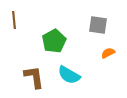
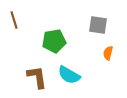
brown line: rotated 12 degrees counterclockwise
green pentagon: rotated 20 degrees clockwise
orange semicircle: rotated 48 degrees counterclockwise
brown L-shape: moved 3 px right
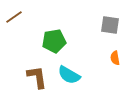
brown line: moved 3 px up; rotated 72 degrees clockwise
gray square: moved 12 px right
orange semicircle: moved 7 px right, 5 px down; rotated 24 degrees counterclockwise
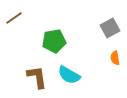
brown line: moved 1 px down
gray square: moved 3 px down; rotated 36 degrees counterclockwise
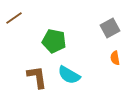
green pentagon: rotated 20 degrees clockwise
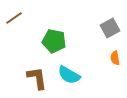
brown L-shape: moved 1 px down
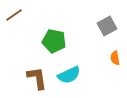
brown line: moved 3 px up
gray square: moved 3 px left, 2 px up
cyan semicircle: rotated 55 degrees counterclockwise
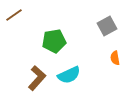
green pentagon: rotated 20 degrees counterclockwise
brown L-shape: rotated 50 degrees clockwise
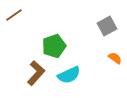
green pentagon: moved 5 px down; rotated 10 degrees counterclockwise
orange semicircle: rotated 136 degrees clockwise
brown L-shape: moved 1 px left, 5 px up
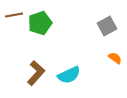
brown line: rotated 24 degrees clockwise
green pentagon: moved 14 px left, 23 px up
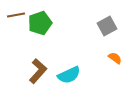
brown line: moved 2 px right
brown L-shape: moved 2 px right, 2 px up
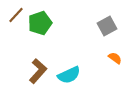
brown line: rotated 36 degrees counterclockwise
